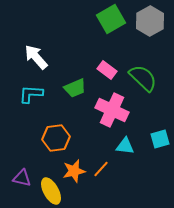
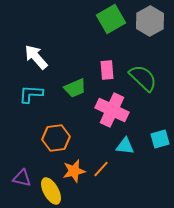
pink rectangle: rotated 48 degrees clockwise
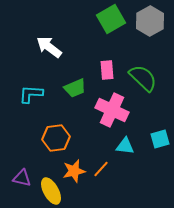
white arrow: moved 13 px right, 10 px up; rotated 12 degrees counterclockwise
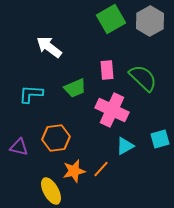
cyan triangle: rotated 36 degrees counterclockwise
purple triangle: moved 3 px left, 31 px up
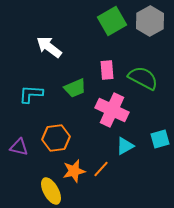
green square: moved 1 px right, 2 px down
green semicircle: rotated 16 degrees counterclockwise
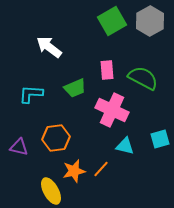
cyan triangle: rotated 42 degrees clockwise
